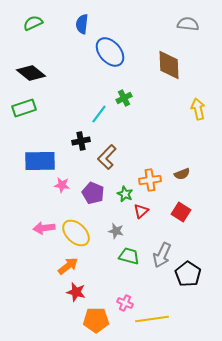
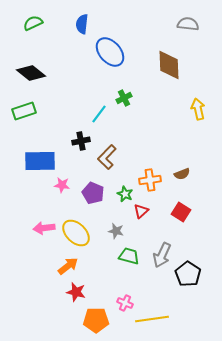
green rectangle: moved 3 px down
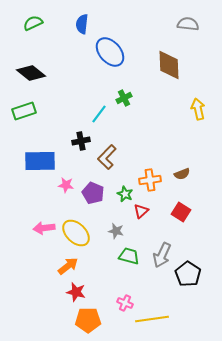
pink star: moved 4 px right
orange pentagon: moved 8 px left
